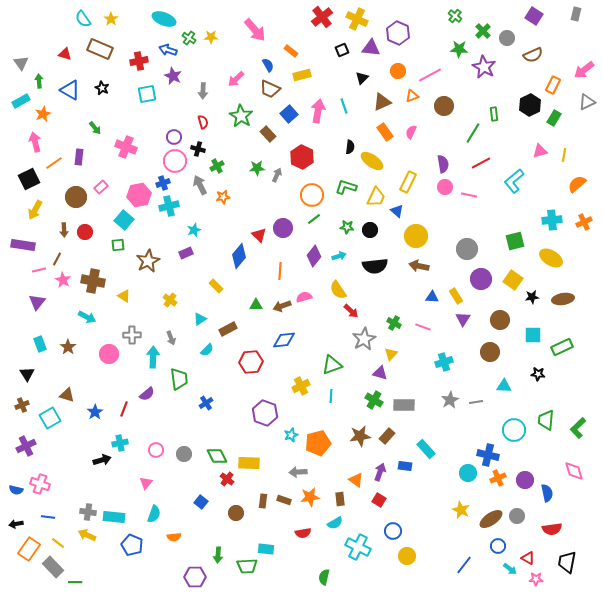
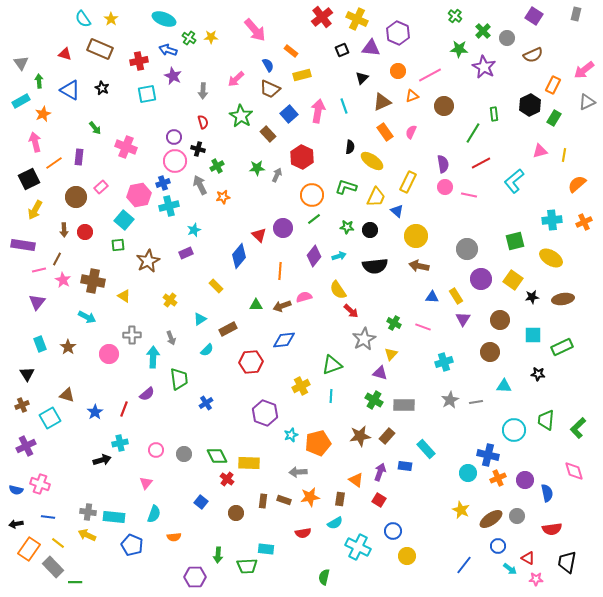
brown rectangle at (340, 499): rotated 16 degrees clockwise
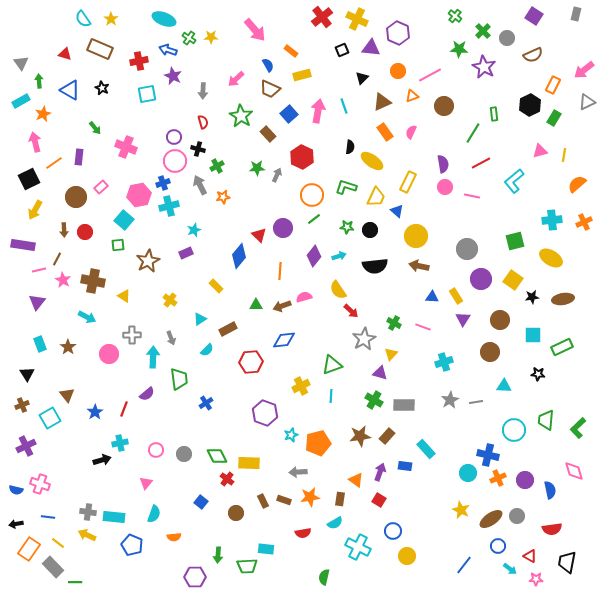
pink line at (469, 195): moved 3 px right, 1 px down
brown triangle at (67, 395): rotated 35 degrees clockwise
blue semicircle at (547, 493): moved 3 px right, 3 px up
brown rectangle at (263, 501): rotated 32 degrees counterclockwise
red triangle at (528, 558): moved 2 px right, 2 px up
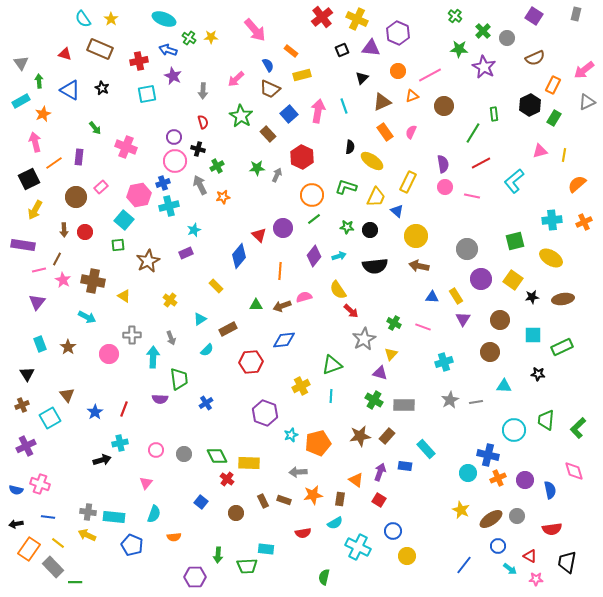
brown semicircle at (533, 55): moved 2 px right, 3 px down
purple semicircle at (147, 394): moved 13 px right, 5 px down; rotated 42 degrees clockwise
orange star at (310, 497): moved 3 px right, 2 px up
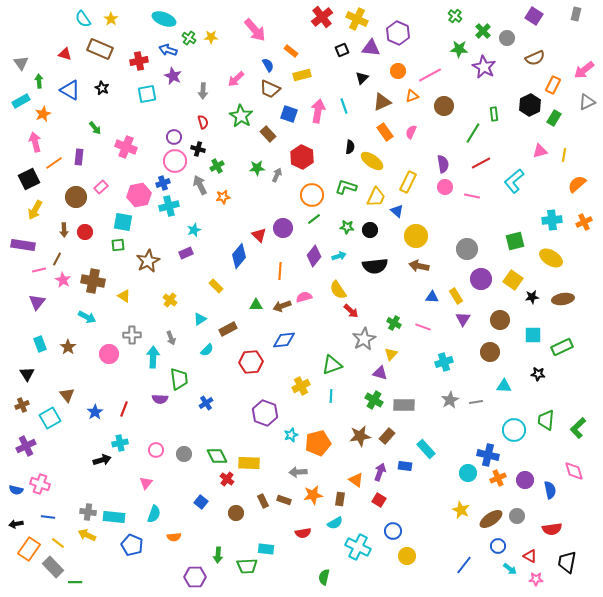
blue square at (289, 114): rotated 30 degrees counterclockwise
cyan square at (124, 220): moved 1 px left, 2 px down; rotated 30 degrees counterclockwise
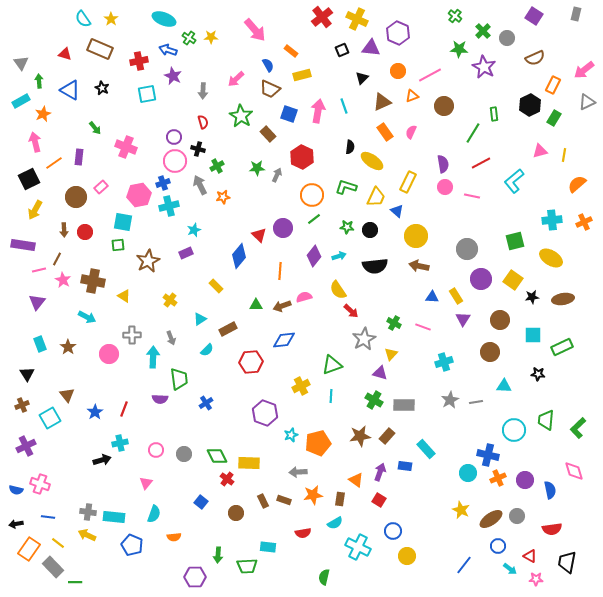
cyan rectangle at (266, 549): moved 2 px right, 2 px up
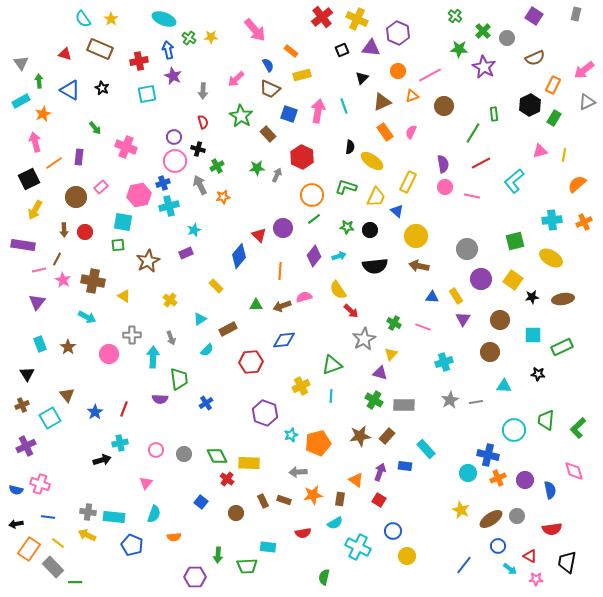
blue arrow at (168, 50): rotated 60 degrees clockwise
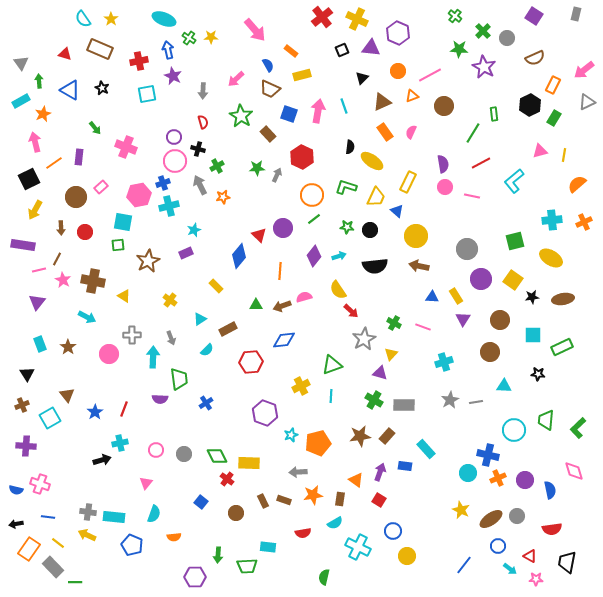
brown arrow at (64, 230): moved 3 px left, 2 px up
purple cross at (26, 446): rotated 30 degrees clockwise
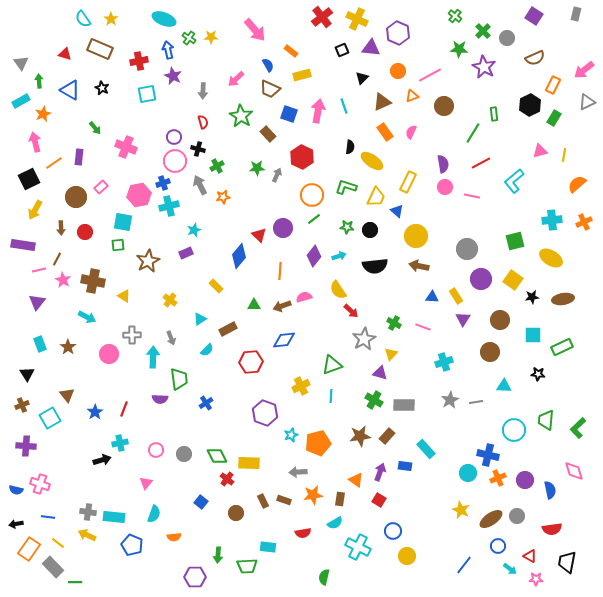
green triangle at (256, 305): moved 2 px left
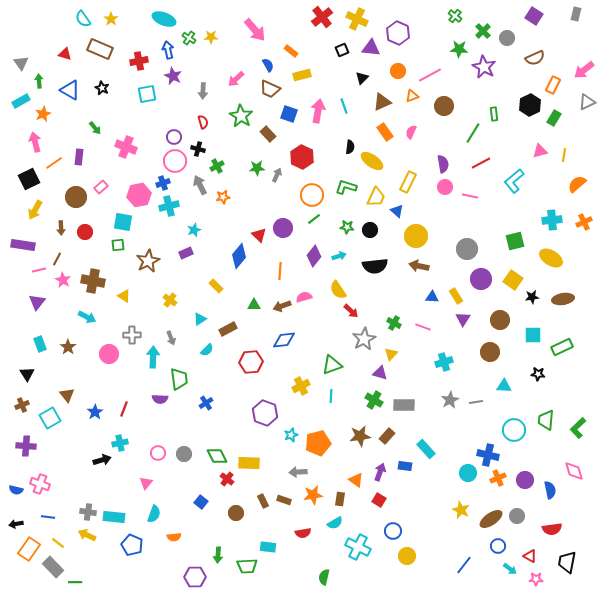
pink line at (472, 196): moved 2 px left
pink circle at (156, 450): moved 2 px right, 3 px down
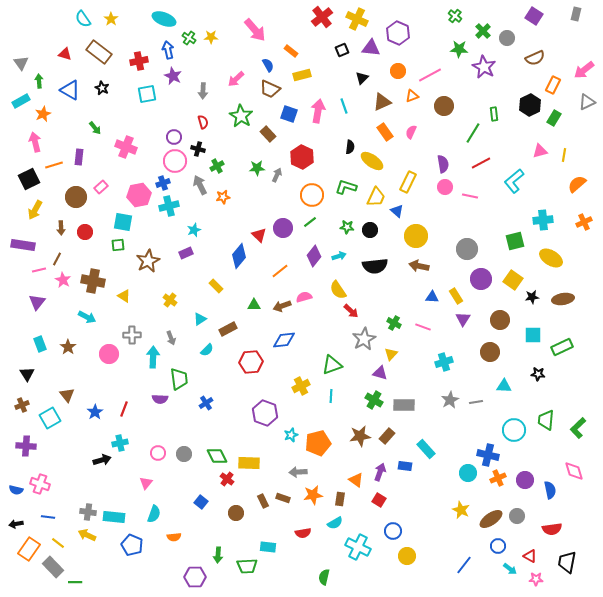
brown rectangle at (100, 49): moved 1 px left, 3 px down; rotated 15 degrees clockwise
orange line at (54, 163): moved 2 px down; rotated 18 degrees clockwise
green line at (314, 219): moved 4 px left, 3 px down
cyan cross at (552, 220): moved 9 px left
orange line at (280, 271): rotated 48 degrees clockwise
brown rectangle at (284, 500): moved 1 px left, 2 px up
